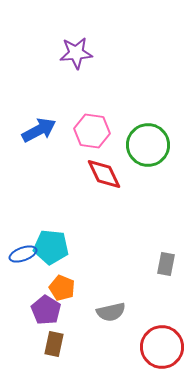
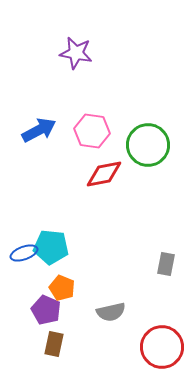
purple star: rotated 16 degrees clockwise
red diamond: rotated 75 degrees counterclockwise
blue ellipse: moved 1 px right, 1 px up
purple pentagon: rotated 8 degrees counterclockwise
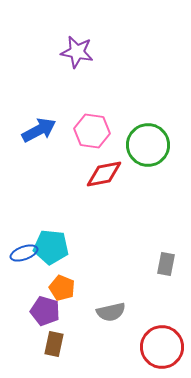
purple star: moved 1 px right, 1 px up
purple pentagon: moved 1 px left, 1 px down; rotated 8 degrees counterclockwise
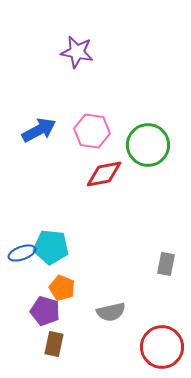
blue ellipse: moved 2 px left
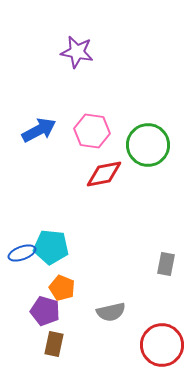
red circle: moved 2 px up
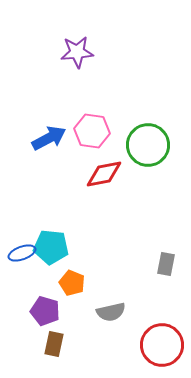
purple star: rotated 16 degrees counterclockwise
blue arrow: moved 10 px right, 8 px down
orange pentagon: moved 10 px right, 5 px up
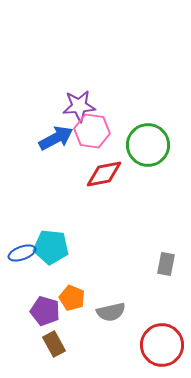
purple star: moved 2 px right, 54 px down
blue arrow: moved 7 px right
orange pentagon: moved 15 px down
brown rectangle: rotated 40 degrees counterclockwise
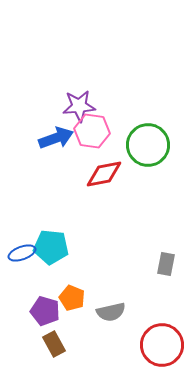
blue arrow: rotated 8 degrees clockwise
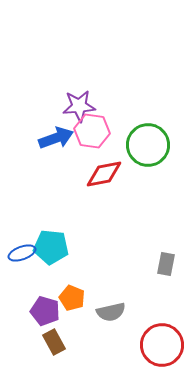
brown rectangle: moved 2 px up
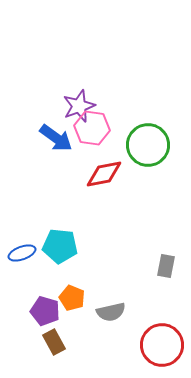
purple star: rotated 16 degrees counterclockwise
pink hexagon: moved 3 px up
blue arrow: rotated 56 degrees clockwise
cyan pentagon: moved 9 px right, 1 px up
gray rectangle: moved 2 px down
